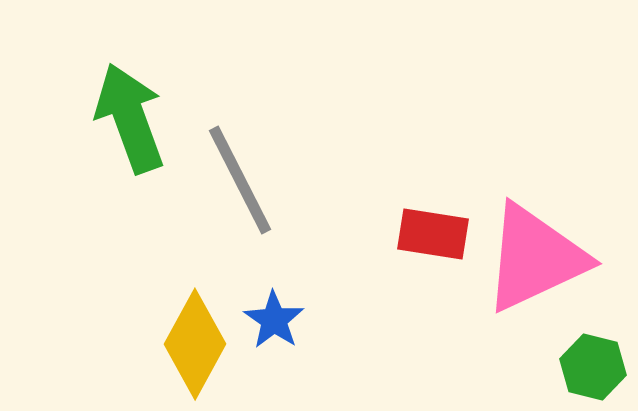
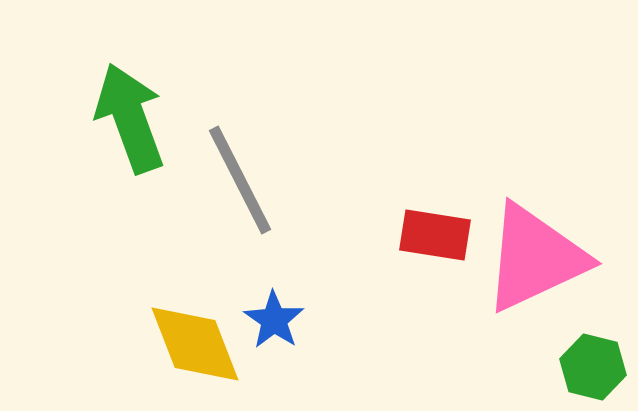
red rectangle: moved 2 px right, 1 px down
yellow diamond: rotated 50 degrees counterclockwise
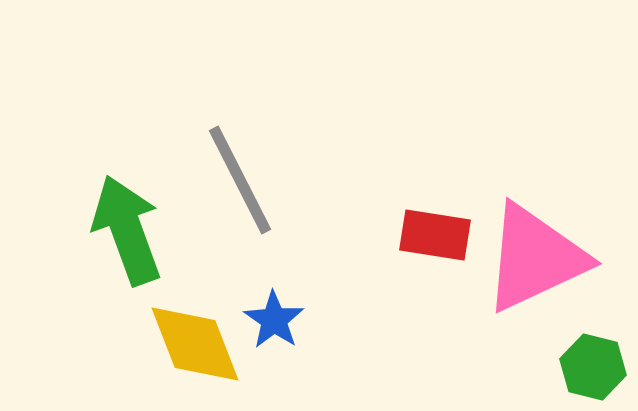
green arrow: moved 3 px left, 112 px down
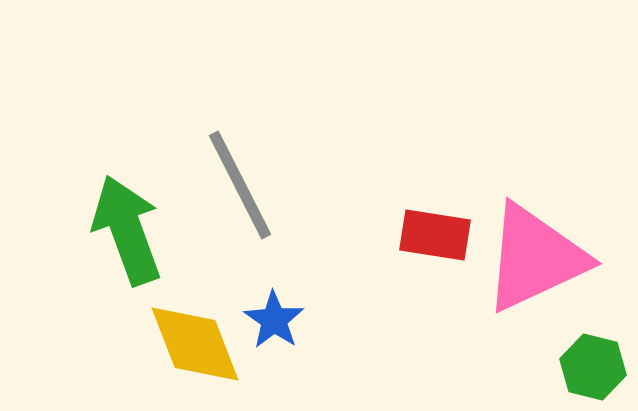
gray line: moved 5 px down
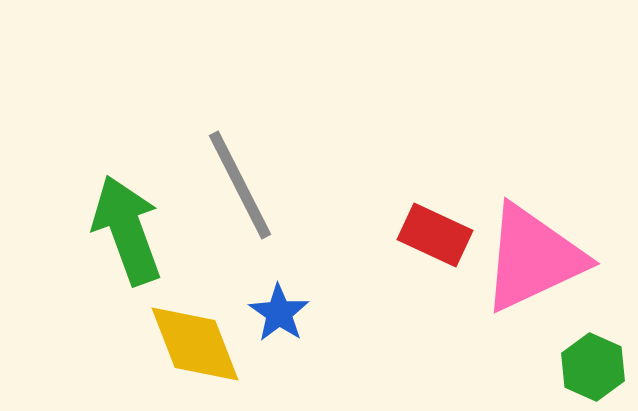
red rectangle: rotated 16 degrees clockwise
pink triangle: moved 2 px left
blue star: moved 5 px right, 7 px up
green hexagon: rotated 10 degrees clockwise
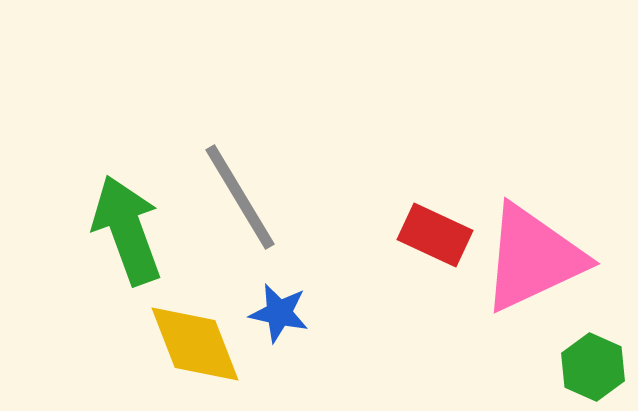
gray line: moved 12 px down; rotated 4 degrees counterclockwise
blue star: rotated 22 degrees counterclockwise
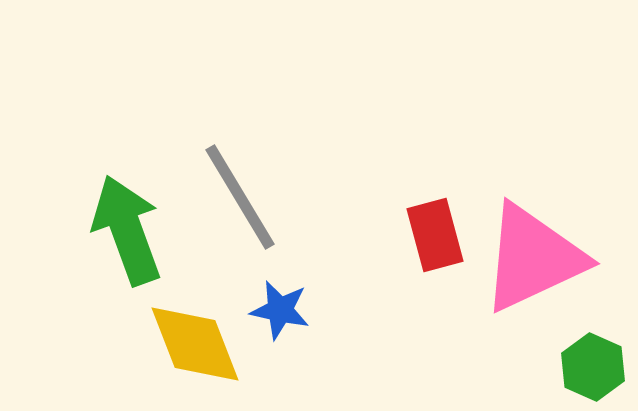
red rectangle: rotated 50 degrees clockwise
blue star: moved 1 px right, 3 px up
